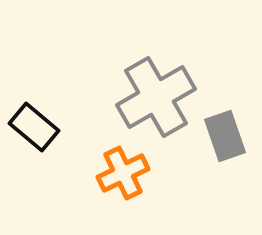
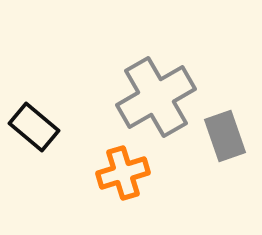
orange cross: rotated 9 degrees clockwise
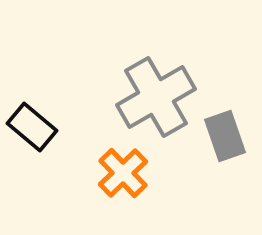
black rectangle: moved 2 px left
orange cross: rotated 27 degrees counterclockwise
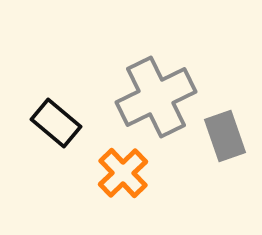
gray cross: rotated 4 degrees clockwise
black rectangle: moved 24 px right, 4 px up
